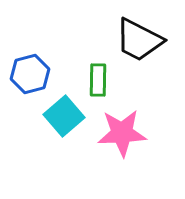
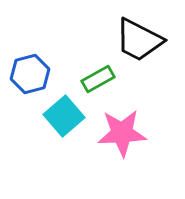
green rectangle: moved 1 px up; rotated 60 degrees clockwise
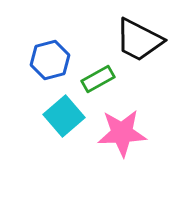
blue hexagon: moved 20 px right, 14 px up
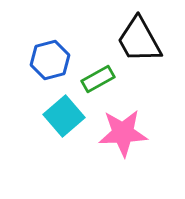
black trapezoid: rotated 34 degrees clockwise
pink star: moved 1 px right
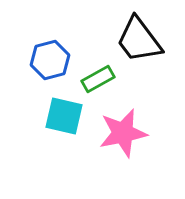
black trapezoid: rotated 8 degrees counterclockwise
cyan square: rotated 36 degrees counterclockwise
pink star: rotated 9 degrees counterclockwise
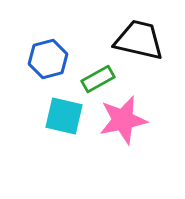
black trapezoid: rotated 140 degrees clockwise
blue hexagon: moved 2 px left, 1 px up
pink star: moved 13 px up
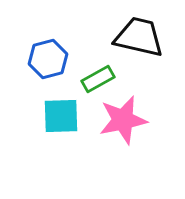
black trapezoid: moved 3 px up
cyan square: moved 3 px left; rotated 15 degrees counterclockwise
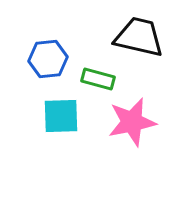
blue hexagon: rotated 9 degrees clockwise
green rectangle: rotated 44 degrees clockwise
pink star: moved 9 px right, 2 px down
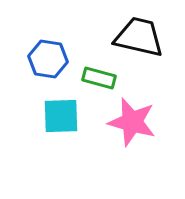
blue hexagon: rotated 15 degrees clockwise
green rectangle: moved 1 px right, 1 px up
pink star: rotated 27 degrees clockwise
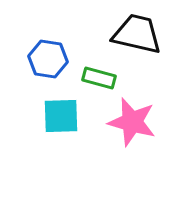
black trapezoid: moved 2 px left, 3 px up
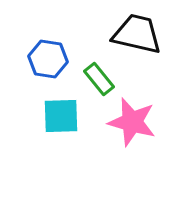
green rectangle: moved 1 px down; rotated 36 degrees clockwise
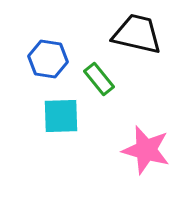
pink star: moved 14 px right, 28 px down
